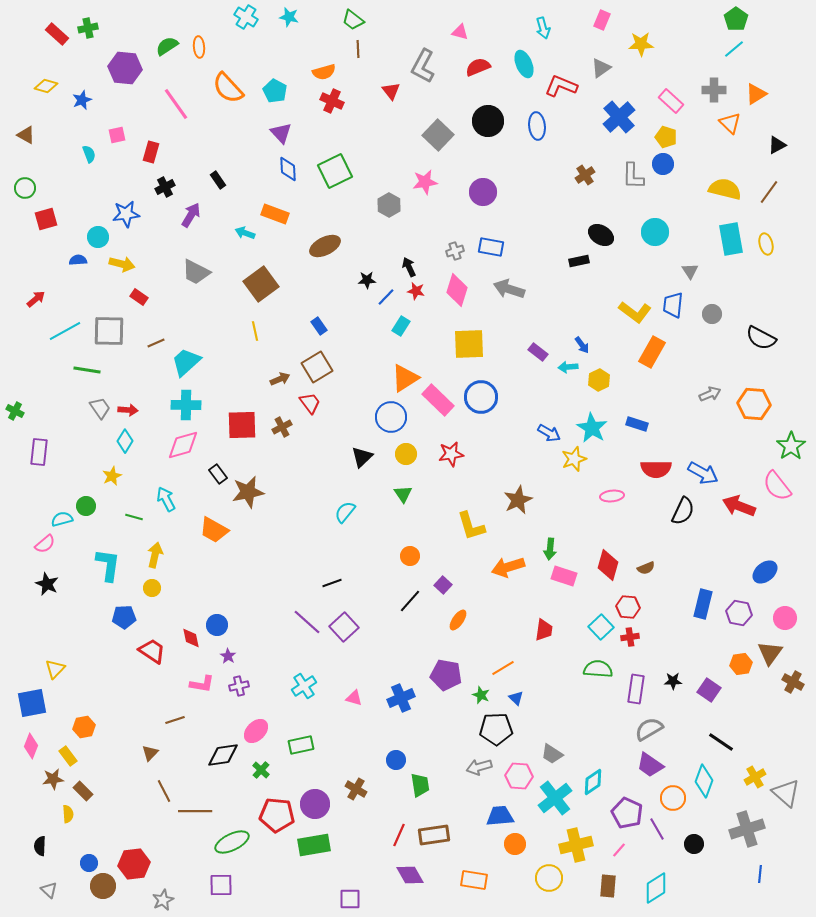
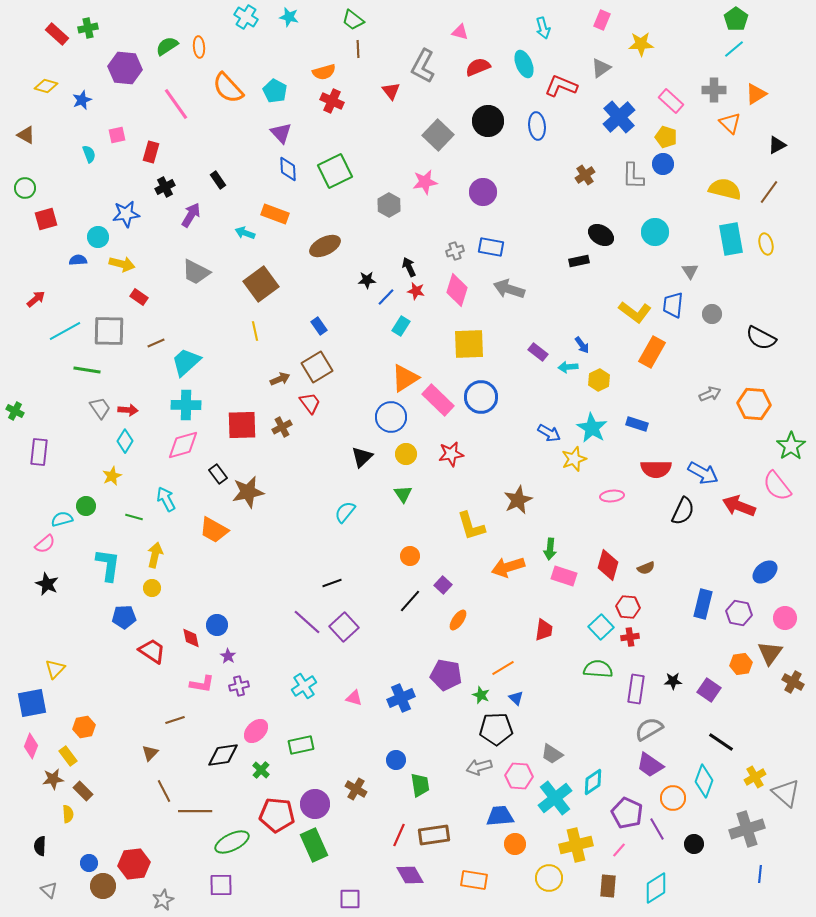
green rectangle at (314, 845): rotated 76 degrees clockwise
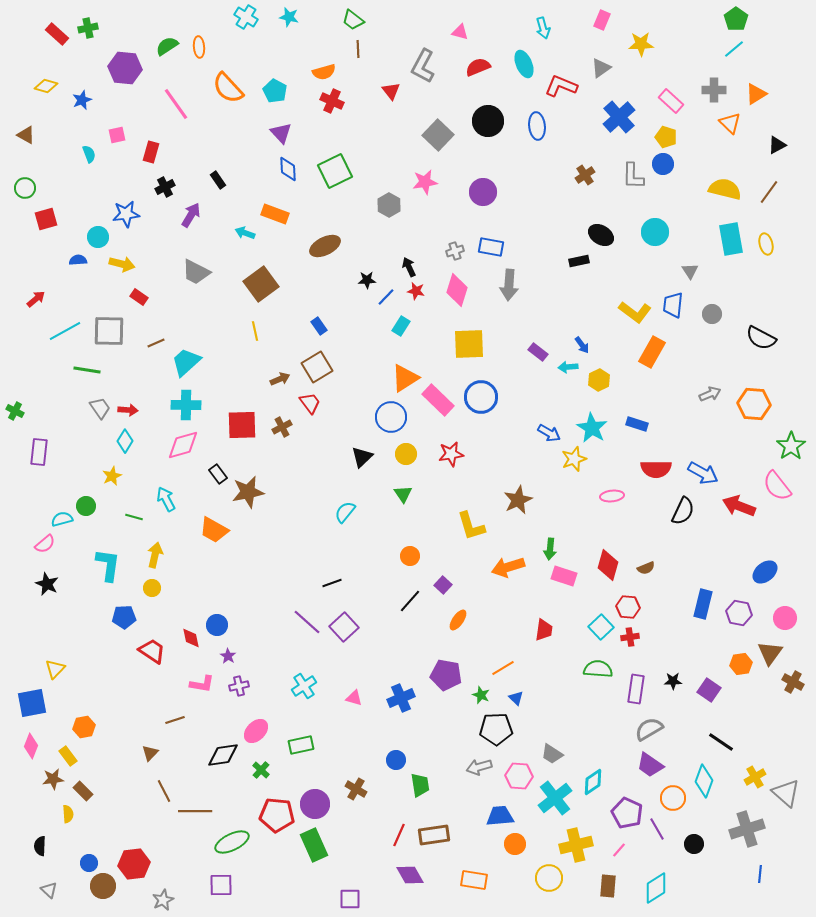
gray arrow at (509, 289): moved 4 px up; rotated 104 degrees counterclockwise
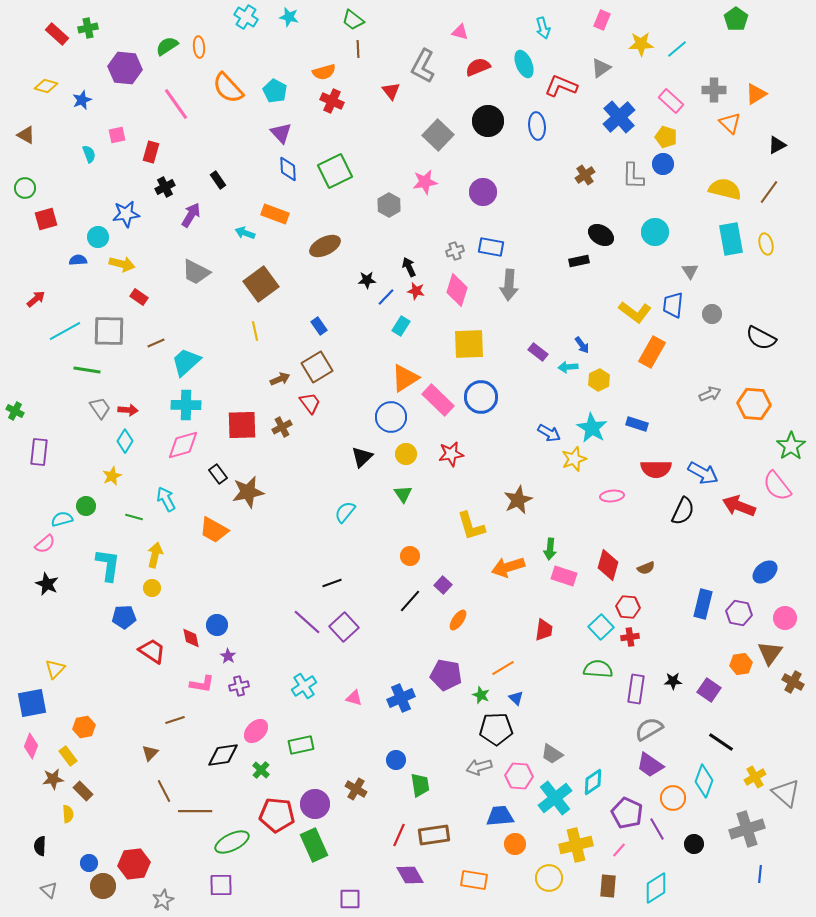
cyan line at (734, 49): moved 57 px left
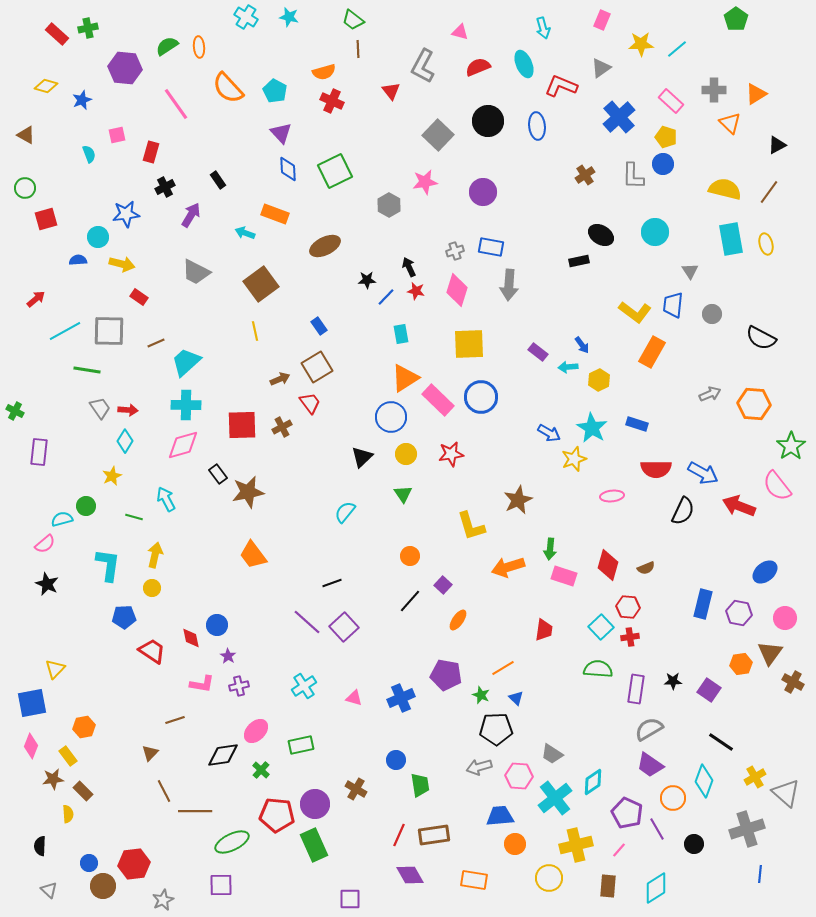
cyan rectangle at (401, 326): moved 8 px down; rotated 42 degrees counterclockwise
orange trapezoid at (214, 530): moved 39 px right, 25 px down; rotated 24 degrees clockwise
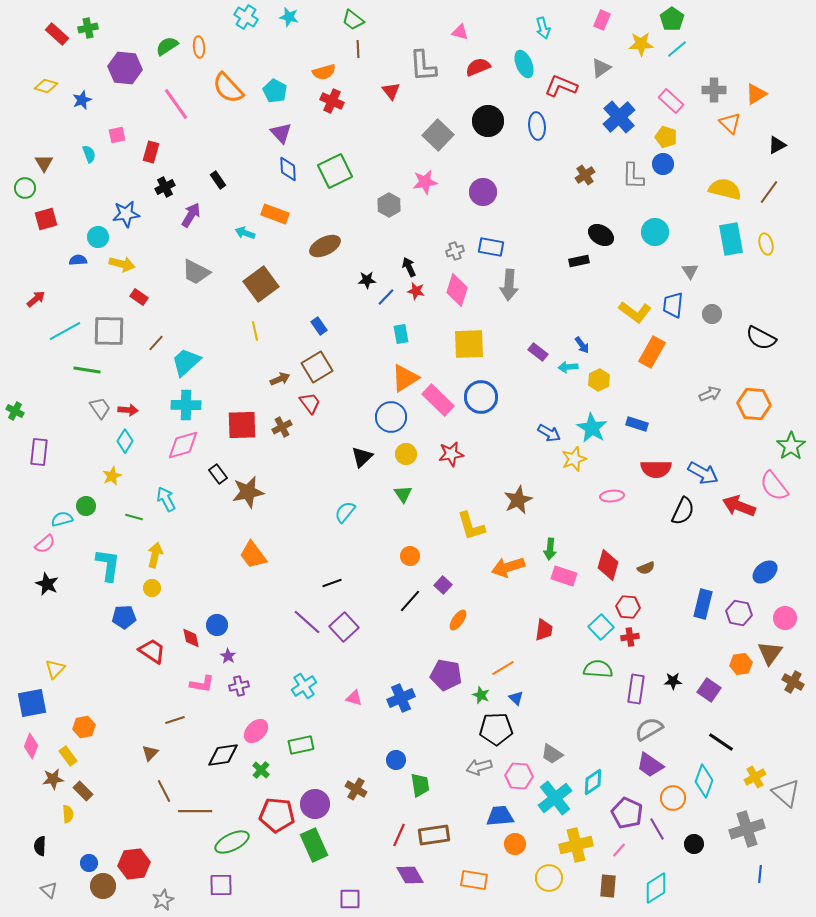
green pentagon at (736, 19): moved 64 px left
gray L-shape at (423, 66): rotated 32 degrees counterclockwise
brown triangle at (26, 135): moved 18 px right, 28 px down; rotated 30 degrees clockwise
brown line at (156, 343): rotated 24 degrees counterclockwise
pink semicircle at (777, 486): moved 3 px left
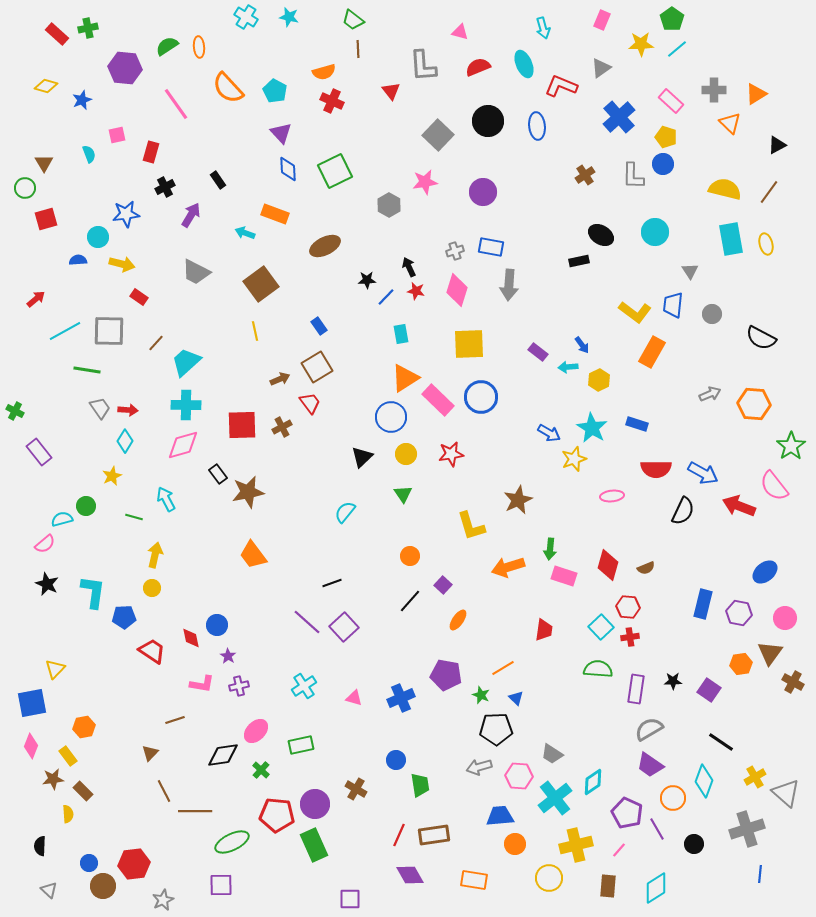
purple rectangle at (39, 452): rotated 44 degrees counterclockwise
cyan L-shape at (108, 565): moved 15 px left, 27 px down
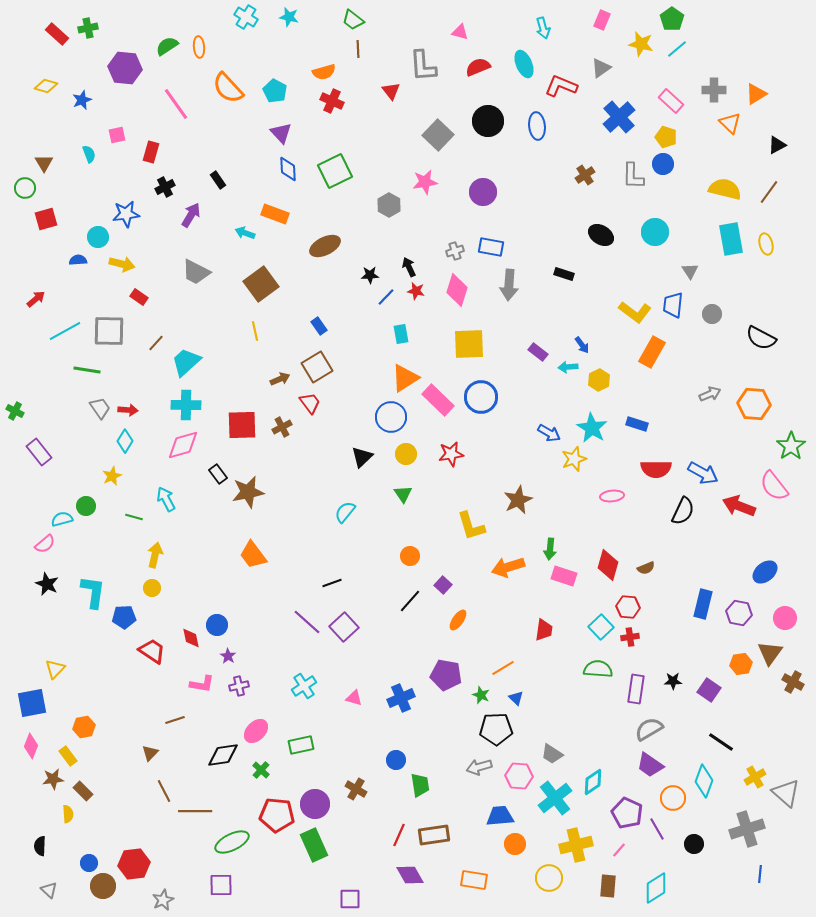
yellow star at (641, 44): rotated 15 degrees clockwise
black rectangle at (579, 261): moved 15 px left, 13 px down; rotated 30 degrees clockwise
black star at (367, 280): moved 3 px right, 5 px up
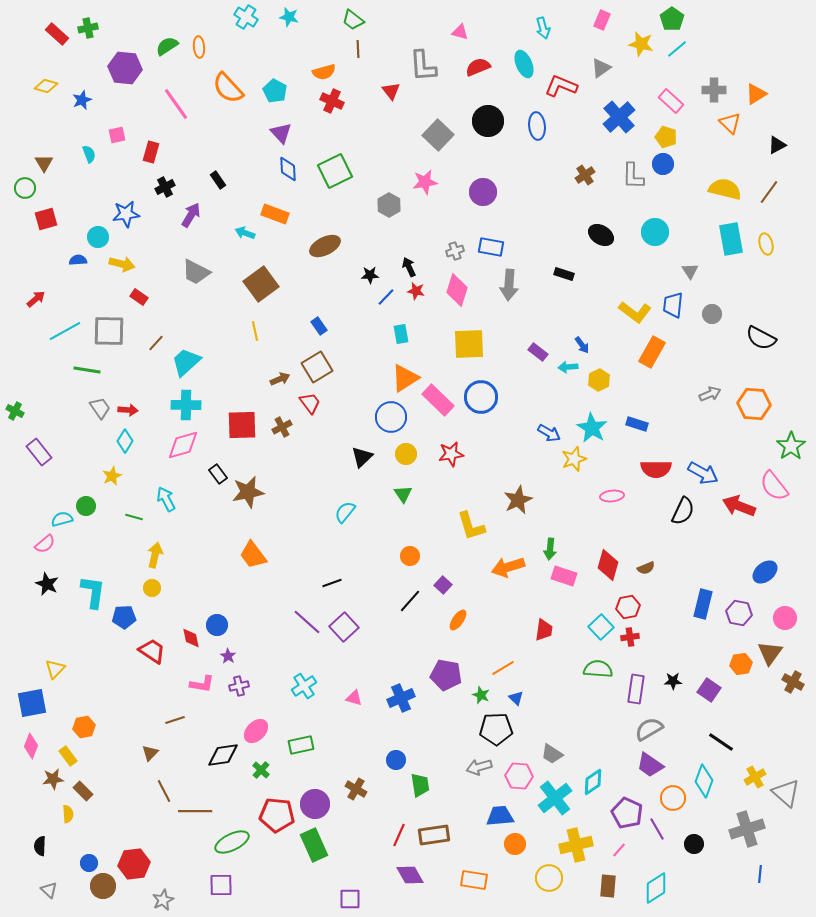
red hexagon at (628, 607): rotated 15 degrees counterclockwise
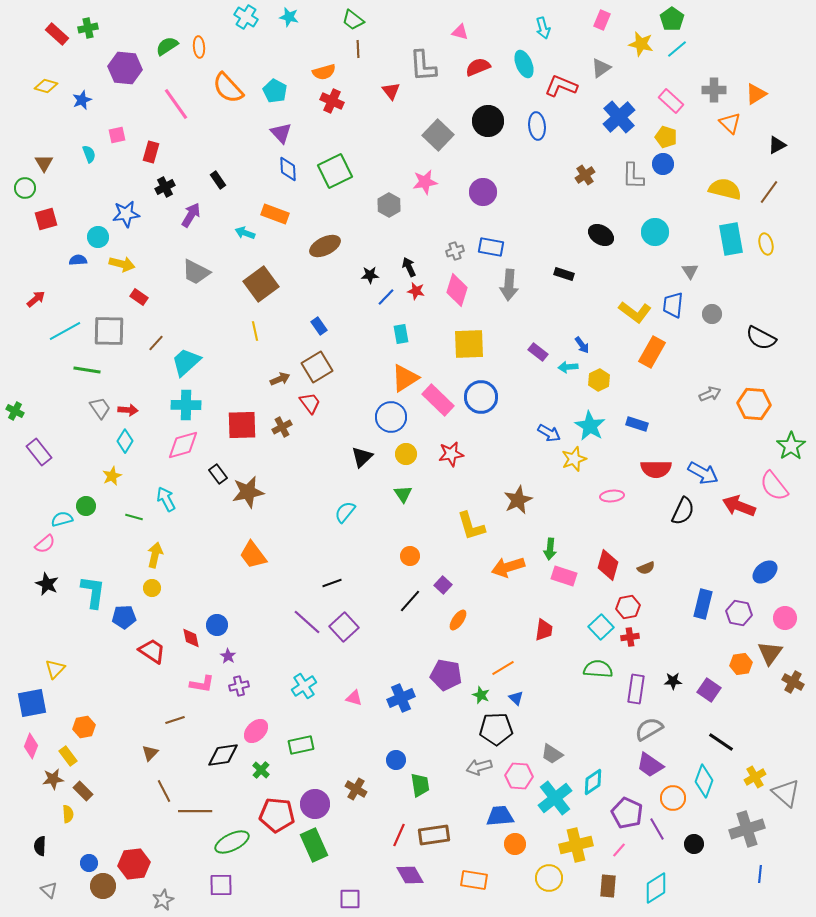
cyan star at (592, 428): moved 2 px left, 2 px up
